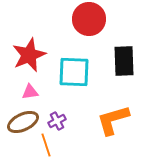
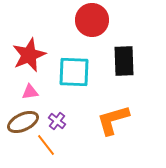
red circle: moved 3 px right, 1 px down
purple cross: rotated 24 degrees counterclockwise
orange line: rotated 20 degrees counterclockwise
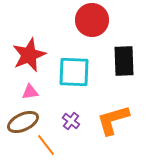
purple cross: moved 14 px right
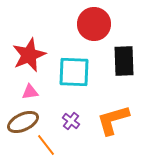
red circle: moved 2 px right, 4 px down
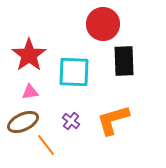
red circle: moved 9 px right
red star: rotated 12 degrees counterclockwise
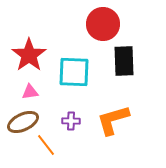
purple cross: rotated 36 degrees counterclockwise
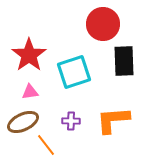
cyan square: rotated 20 degrees counterclockwise
orange L-shape: rotated 12 degrees clockwise
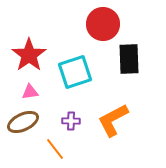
black rectangle: moved 5 px right, 2 px up
cyan square: moved 1 px right
orange L-shape: rotated 24 degrees counterclockwise
orange line: moved 9 px right, 4 px down
